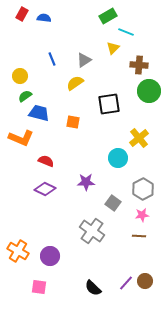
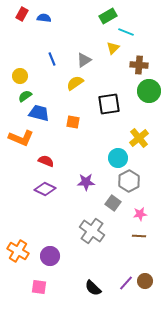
gray hexagon: moved 14 px left, 8 px up
pink star: moved 2 px left, 1 px up
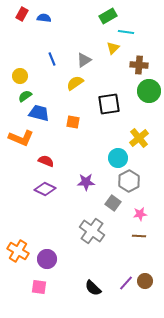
cyan line: rotated 14 degrees counterclockwise
purple circle: moved 3 px left, 3 px down
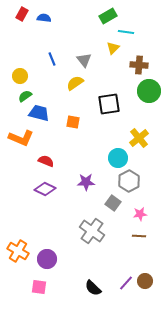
gray triangle: rotated 35 degrees counterclockwise
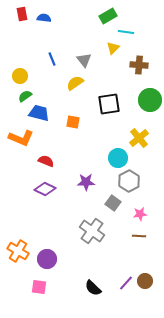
red rectangle: rotated 40 degrees counterclockwise
green circle: moved 1 px right, 9 px down
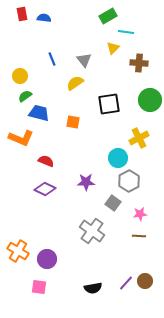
brown cross: moved 2 px up
yellow cross: rotated 12 degrees clockwise
black semicircle: rotated 54 degrees counterclockwise
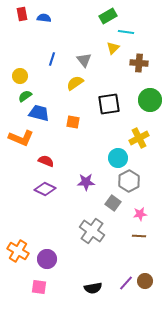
blue line: rotated 40 degrees clockwise
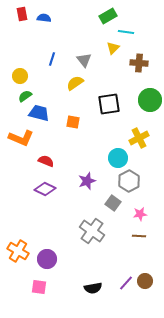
purple star: moved 1 px right, 1 px up; rotated 18 degrees counterclockwise
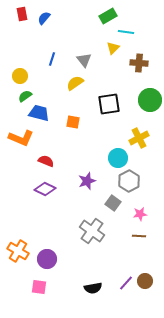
blue semicircle: rotated 56 degrees counterclockwise
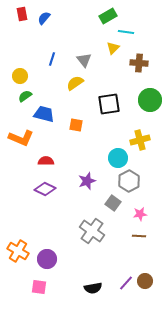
blue trapezoid: moved 5 px right, 1 px down
orange square: moved 3 px right, 3 px down
yellow cross: moved 1 px right, 2 px down; rotated 12 degrees clockwise
red semicircle: rotated 21 degrees counterclockwise
